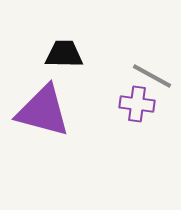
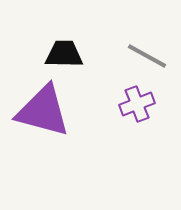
gray line: moved 5 px left, 20 px up
purple cross: rotated 28 degrees counterclockwise
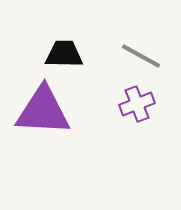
gray line: moved 6 px left
purple triangle: rotated 12 degrees counterclockwise
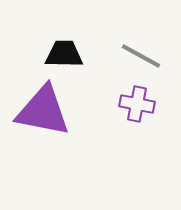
purple cross: rotated 32 degrees clockwise
purple triangle: rotated 8 degrees clockwise
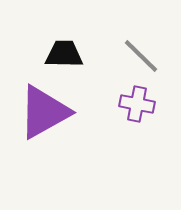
gray line: rotated 15 degrees clockwise
purple triangle: moved 1 px right, 1 px down; rotated 40 degrees counterclockwise
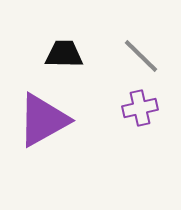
purple cross: moved 3 px right, 4 px down; rotated 24 degrees counterclockwise
purple triangle: moved 1 px left, 8 px down
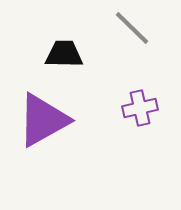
gray line: moved 9 px left, 28 px up
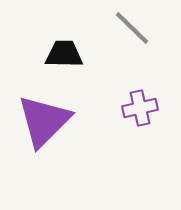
purple triangle: moved 1 px right, 1 px down; rotated 16 degrees counterclockwise
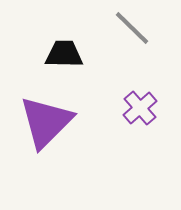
purple cross: rotated 28 degrees counterclockwise
purple triangle: moved 2 px right, 1 px down
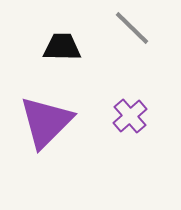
black trapezoid: moved 2 px left, 7 px up
purple cross: moved 10 px left, 8 px down
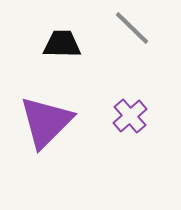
black trapezoid: moved 3 px up
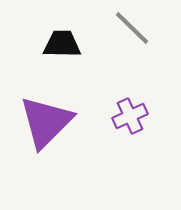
purple cross: rotated 16 degrees clockwise
